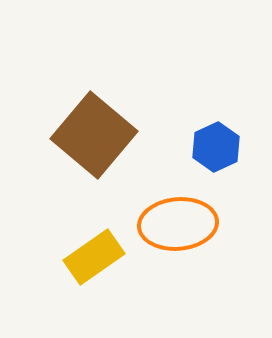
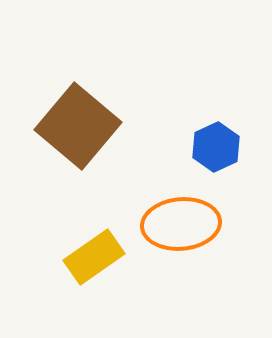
brown square: moved 16 px left, 9 px up
orange ellipse: moved 3 px right
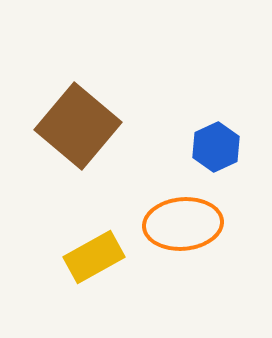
orange ellipse: moved 2 px right
yellow rectangle: rotated 6 degrees clockwise
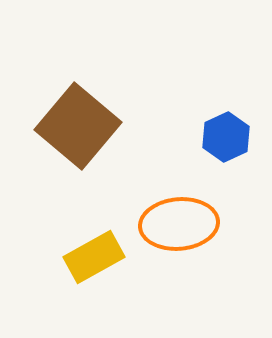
blue hexagon: moved 10 px right, 10 px up
orange ellipse: moved 4 px left
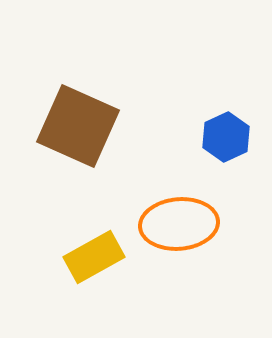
brown square: rotated 16 degrees counterclockwise
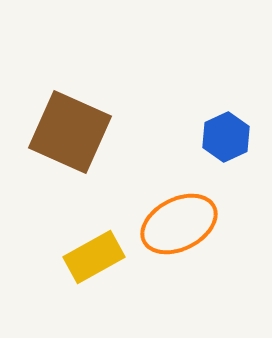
brown square: moved 8 px left, 6 px down
orange ellipse: rotated 22 degrees counterclockwise
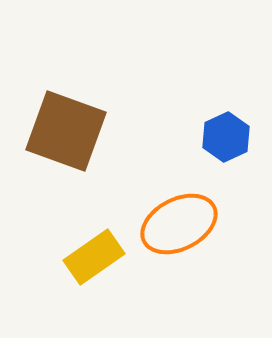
brown square: moved 4 px left, 1 px up; rotated 4 degrees counterclockwise
yellow rectangle: rotated 6 degrees counterclockwise
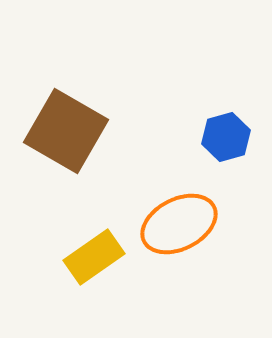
brown square: rotated 10 degrees clockwise
blue hexagon: rotated 9 degrees clockwise
